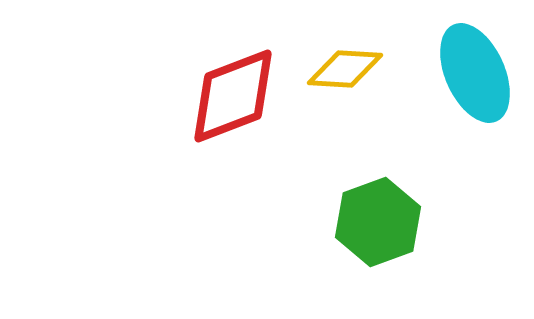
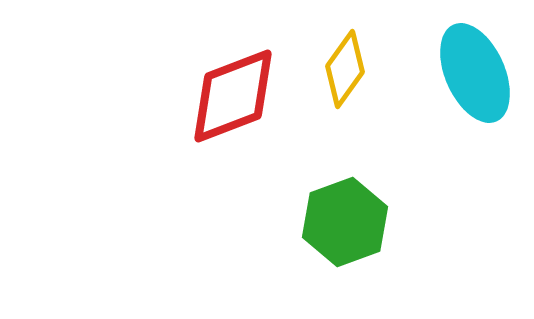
yellow diamond: rotated 58 degrees counterclockwise
green hexagon: moved 33 px left
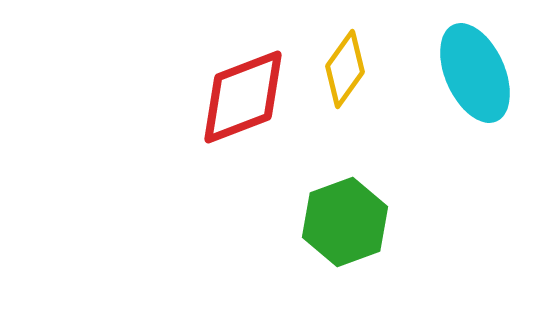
red diamond: moved 10 px right, 1 px down
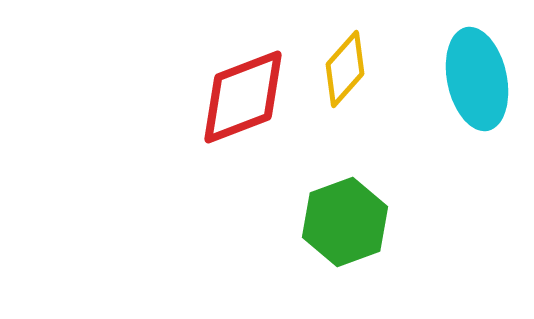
yellow diamond: rotated 6 degrees clockwise
cyan ellipse: moved 2 px right, 6 px down; rotated 12 degrees clockwise
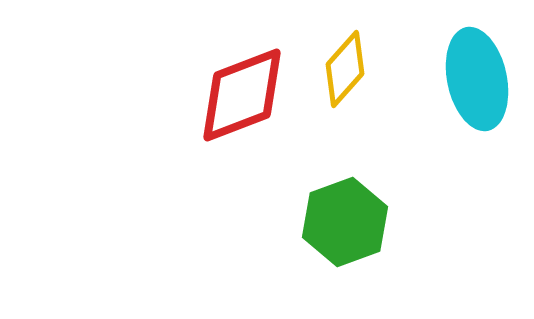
red diamond: moved 1 px left, 2 px up
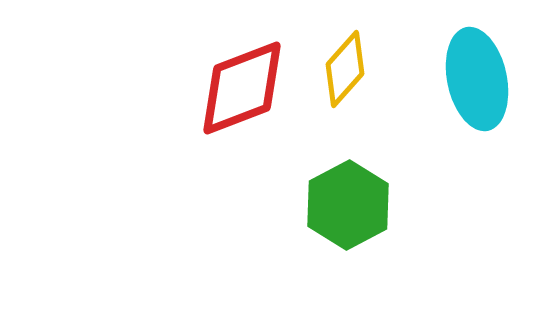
red diamond: moved 7 px up
green hexagon: moved 3 px right, 17 px up; rotated 8 degrees counterclockwise
